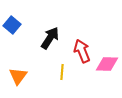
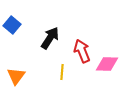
orange triangle: moved 2 px left
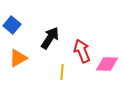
orange triangle: moved 2 px right, 18 px up; rotated 24 degrees clockwise
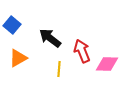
black arrow: rotated 85 degrees counterclockwise
yellow line: moved 3 px left, 3 px up
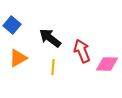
yellow line: moved 6 px left, 2 px up
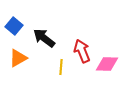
blue square: moved 2 px right, 1 px down
black arrow: moved 6 px left
yellow line: moved 8 px right
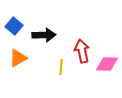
black arrow: moved 3 px up; rotated 140 degrees clockwise
red arrow: rotated 10 degrees clockwise
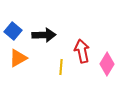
blue square: moved 1 px left, 5 px down
pink diamond: rotated 60 degrees counterclockwise
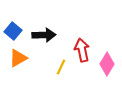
red arrow: moved 1 px up
yellow line: rotated 21 degrees clockwise
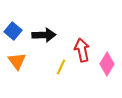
orange triangle: moved 1 px left, 3 px down; rotated 36 degrees counterclockwise
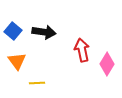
black arrow: moved 3 px up; rotated 10 degrees clockwise
yellow line: moved 24 px left, 16 px down; rotated 63 degrees clockwise
